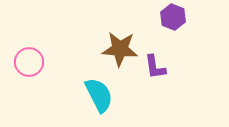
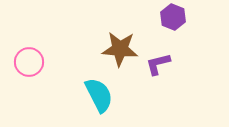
purple L-shape: moved 3 px right, 3 px up; rotated 84 degrees clockwise
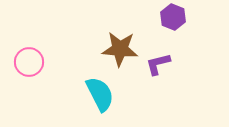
cyan semicircle: moved 1 px right, 1 px up
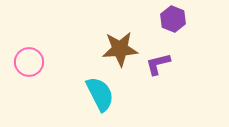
purple hexagon: moved 2 px down
brown star: rotated 9 degrees counterclockwise
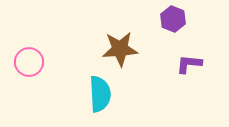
purple L-shape: moved 31 px right; rotated 20 degrees clockwise
cyan semicircle: rotated 24 degrees clockwise
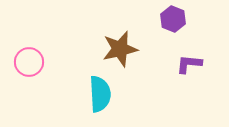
brown star: rotated 9 degrees counterclockwise
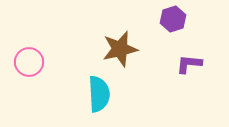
purple hexagon: rotated 20 degrees clockwise
cyan semicircle: moved 1 px left
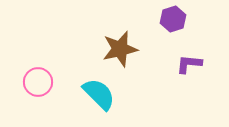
pink circle: moved 9 px right, 20 px down
cyan semicircle: rotated 42 degrees counterclockwise
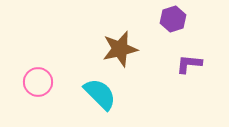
cyan semicircle: moved 1 px right
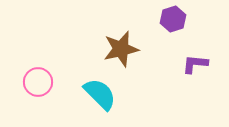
brown star: moved 1 px right
purple L-shape: moved 6 px right
